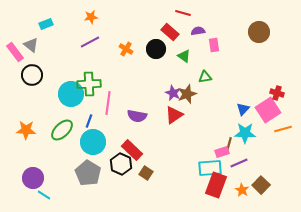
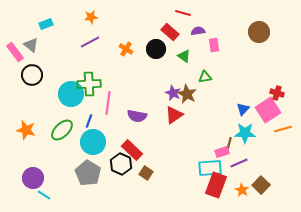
brown star at (187, 94): rotated 24 degrees counterclockwise
orange star at (26, 130): rotated 12 degrees clockwise
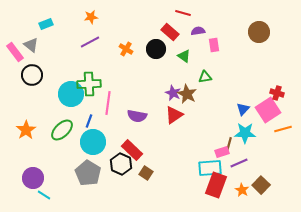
orange star at (26, 130): rotated 24 degrees clockwise
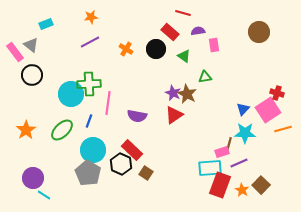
cyan circle at (93, 142): moved 8 px down
red rectangle at (216, 185): moved 4 px right
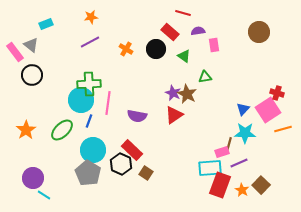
cyan circle at (71, 94): moved 10 px right, 6 px down
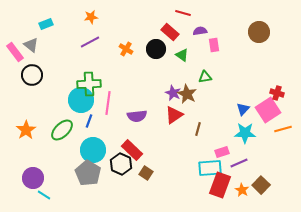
purple semicircle at (198, 31): moved 2 px right
green triangle at (184, 56): moved 2 px left, 1 px up
purple semicircle at (137, 116): rotated 18 degrees counterclockwise
brown line at (229, 144): moved 31 px left, 15 px up
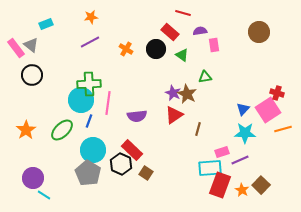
pink rectangle at (15, 52): moved 1 px right, 4 px up
purple line at (239, 163): moved 1 px right, 3 px up
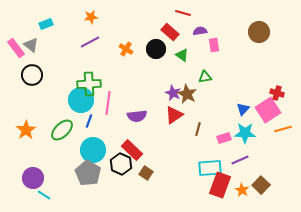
pink rectangle at (222, 152): moved 2 px right, 14 px up
